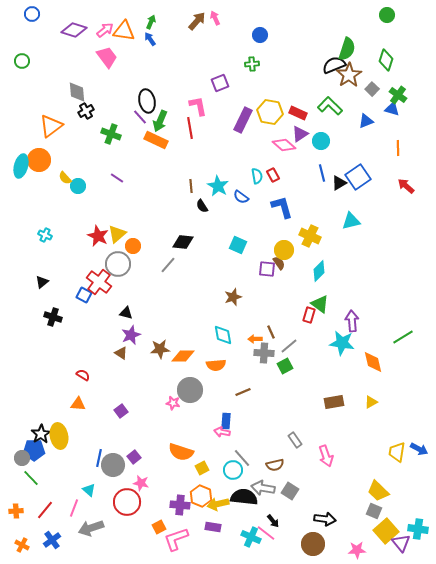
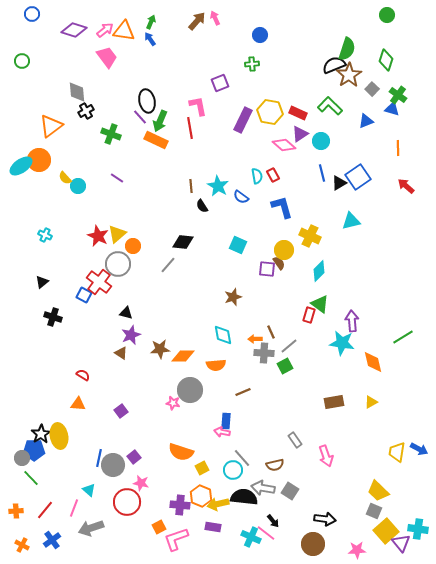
cyan ellipse at (21, 166): rotated 40 degrees clockwise
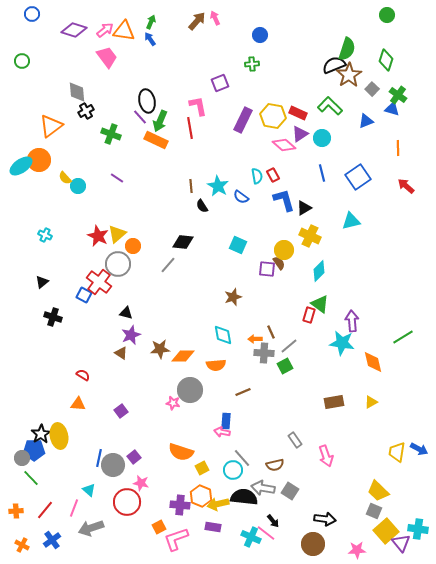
yellow hexagon at (270, 112): moved 3 px right, 4 px down
cyan circle at (321, 141): moved 1 px right, 3 px up
black triangle at (339, 183): moved 35 px left, 25 px down
blue L-shape at (282, 207): moved 2 px right, 7 px up
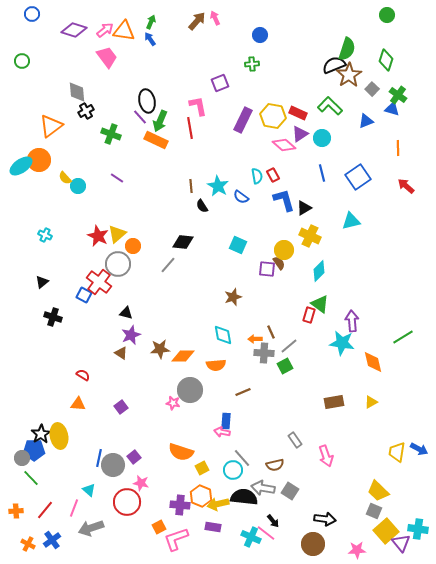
purple square at (121, 411): moved 4 px up
orange cross at (22, 545): moved 6 px right, 1 px up
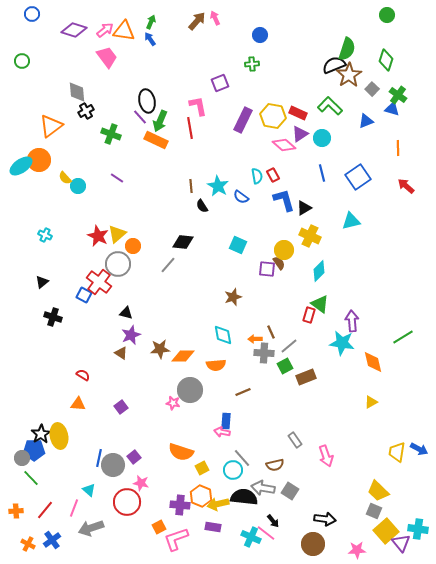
brown rectangle at (334, 402): moved 28 px left, 25 px up; rotated 12 degrees counterclockwise
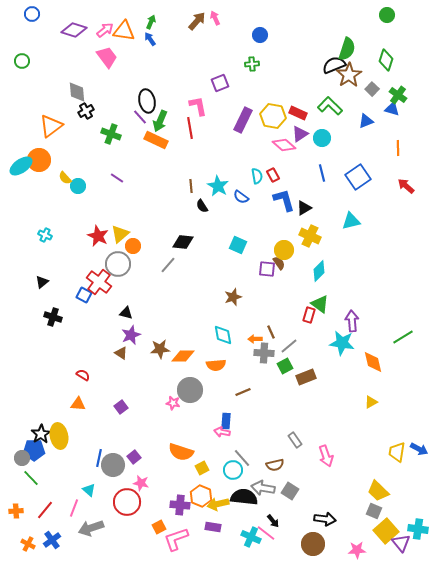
yellow triangle at (117, 234): moved 3 px right
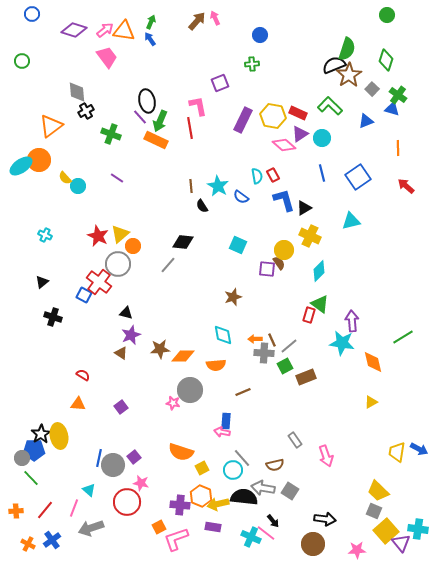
brown line at (271, 332): moved 1 px right, 8 px down
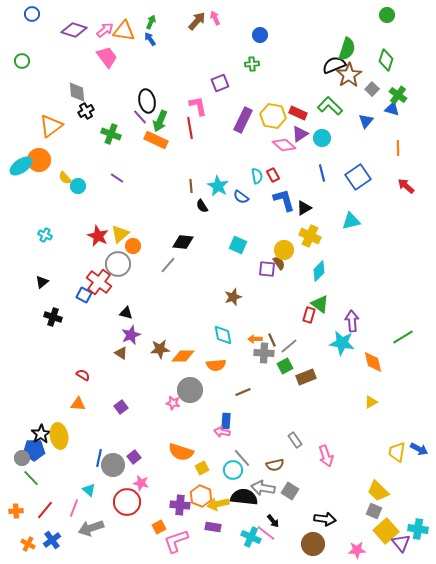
blue triangle at (366, 121): rotated 28 degrees counterclockwise
pink L-shape at (176, 539): moved 2 px down
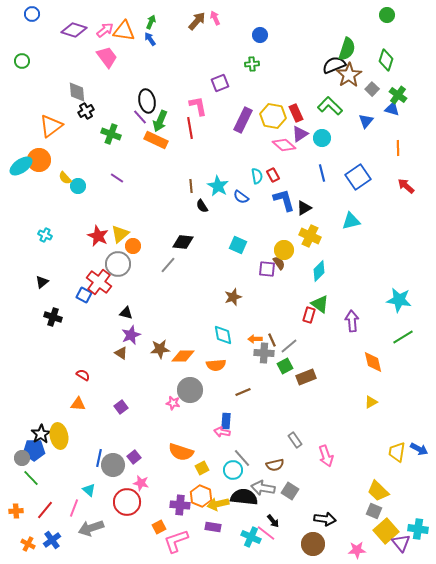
red rectangle at (298, 113): moved 2 px left; rotated 42 degrees clockwise
cyan star at (342, 343): moved 57 px right, 43 px up
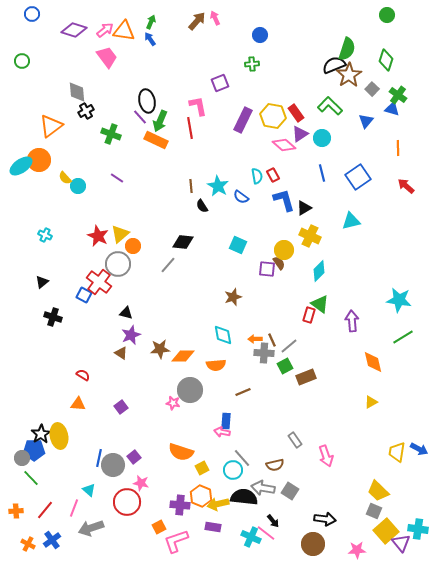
red rectangle at (296, 113): rotated 12 degrees counterclockwise
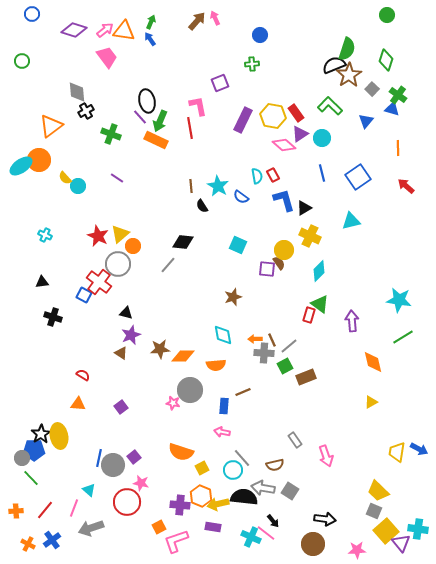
black triangle at (42, 282): rotated 32 degrees clockwise
blue rectangle at (226, 421): moved 2 px left, 15 px up
